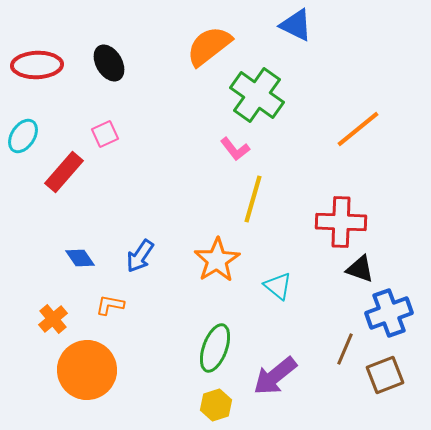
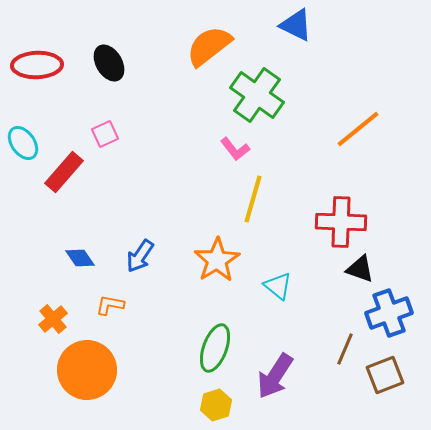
cyan ellipse: moved 7 px down; rotated 68 degrees counterclockwise
purple arrow: rotated 18 degrees counterclockwise
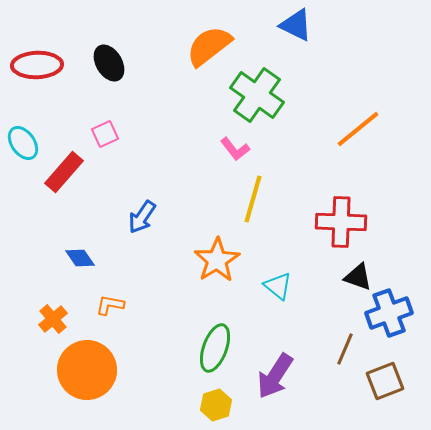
blue arrow: moved 2 px right, 39 px up
black triangle: moved 2 px left, 8 px down
brown square: moved 6 px down
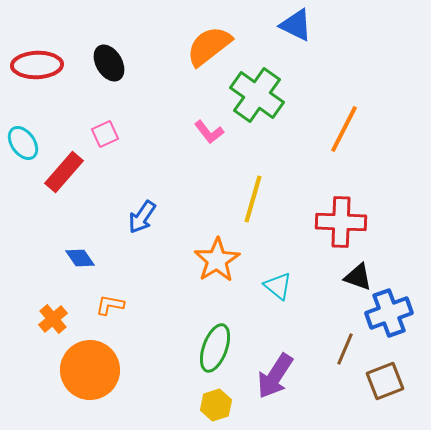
orange line: moved 14 px left; rotated 24 degrees counterclockwise
pink L-shape: moved 26 px left, 17 px up
orange circle: moved 3 px right
